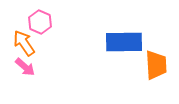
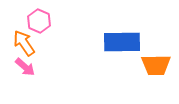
pink hexagon: moved 1 px left, 1 px up
blue rectangle: moved 2 px left
orange trapezoid: rotated 92 degrees clockwise
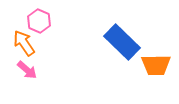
blue rectangle: rotated 45 degrees clockwise
pink arrow: moved 2 px right, 3 px down
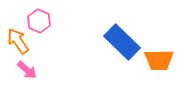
orange arrow: moved 6 px left, 2 px up
orange trapezoid: moved 3 px right, 5 px up
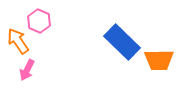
pink arrow: rotated 75 degrees clockwise
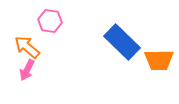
pink hexagon: moved 11 px right; rotated 15 degrees counterclockwise
orange arrow: moved 9 px right, 6 px down; rotated 16 degrees counterclockwise
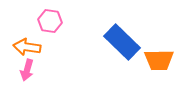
orange arrow: rotated 32 degrees counterclockwise
pink arrow: rotated 10 degrees counterclockwise
